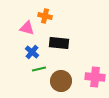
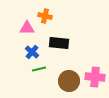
pink triangle: rotated 14 degrees counterclockwise
brown circle: moved 8 px right
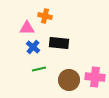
blue cross: moved 1 px right, 5 px up
brown circle: moved 1 px up
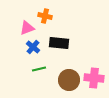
pink triangle: rotated 21 degrees counterclockwise
pink cross: moved 1 px left, 1 px down
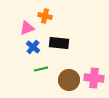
green line: moved 2 px right
